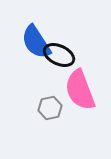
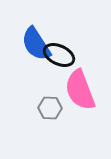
blue semicircle: moved 2 px down
gray hexagon: rotated 15 degrees clockwise
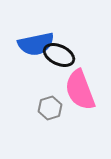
blue semicircle: rotated 69 degrees counterclockwise
gray hexagon: rotated 20 degrees counterclockwise
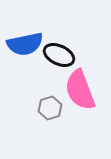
blue semicircle: moved 11 px left
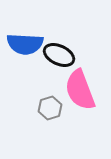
blue semicircle: rotated 15 degrees clockwise
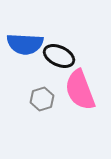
black ellipse: moved 1 px down
gray hexagon: moved 8 px left, 9 px up
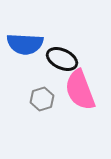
black ellipse: moved 3 px right, 3 px down
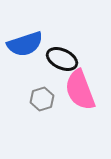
blue semicircle: rotated 21 degrees counterclockwise
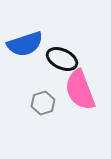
gray hexagon: moved 1 px right, 4 px down
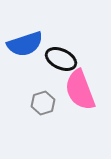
black ellipse: moved 1 px left
